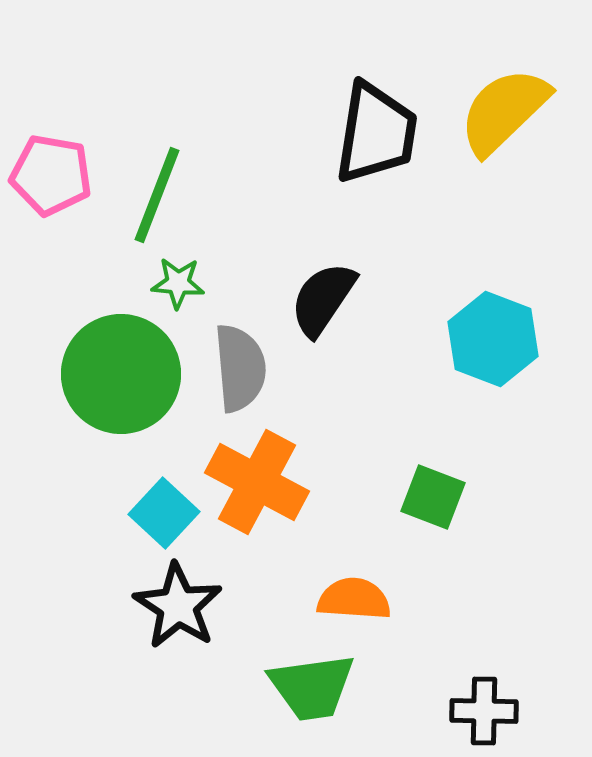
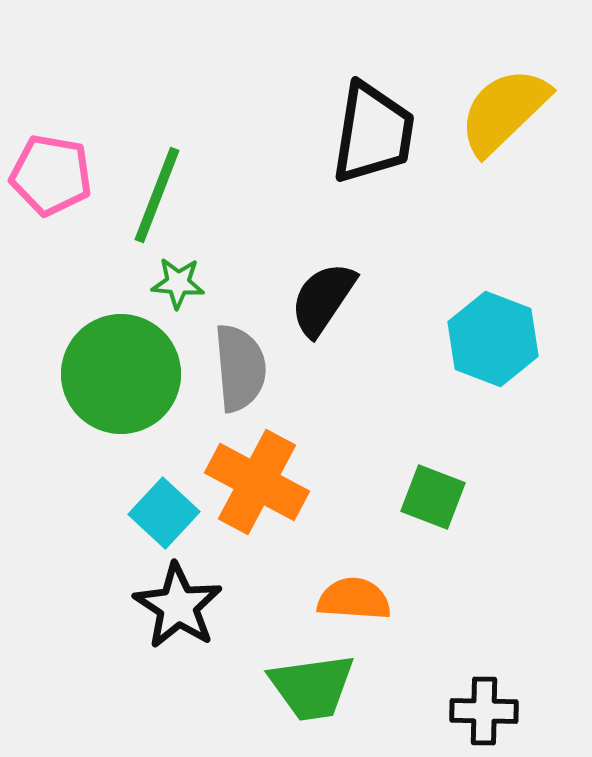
black trapezoid: moved 3 px left
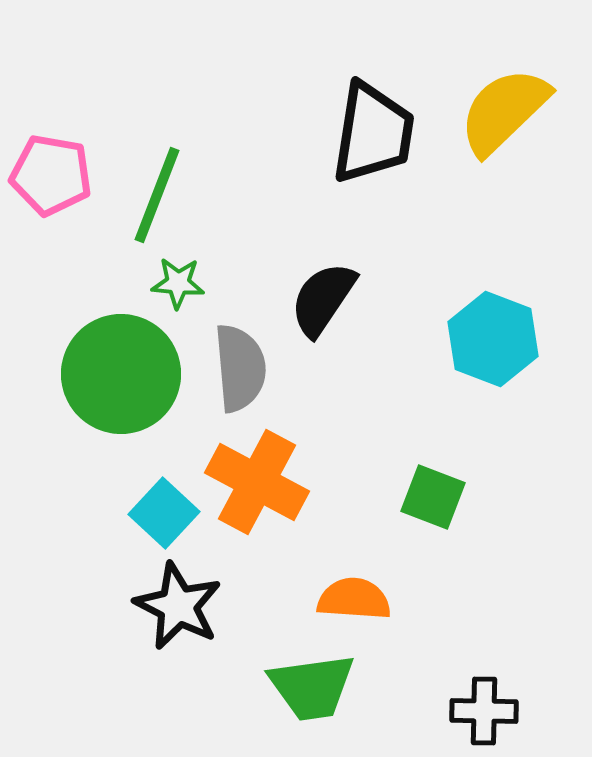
black star: rotated 6 degrees counterclockwise
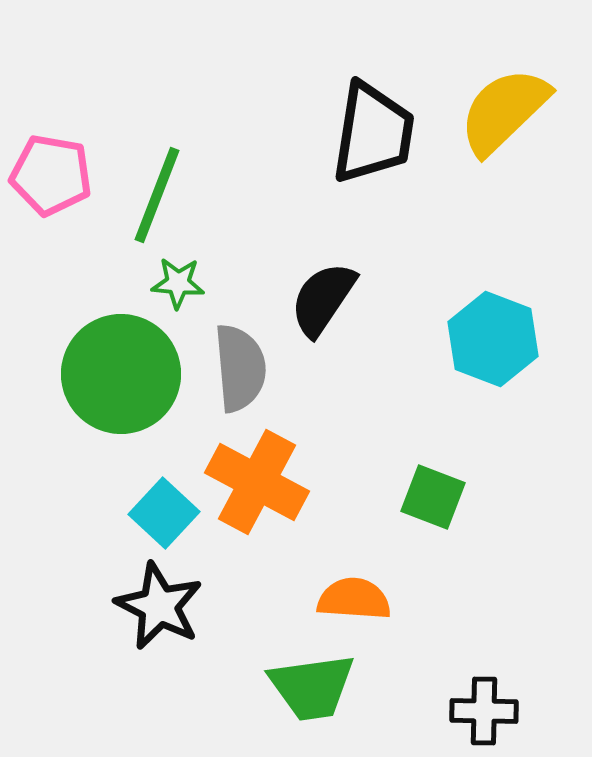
black star: moved 19 px left
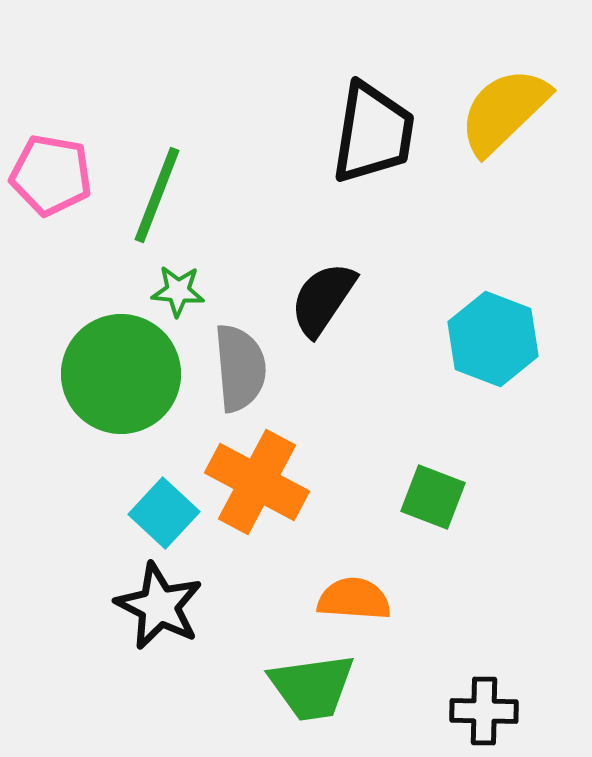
green star: moved 8 px down
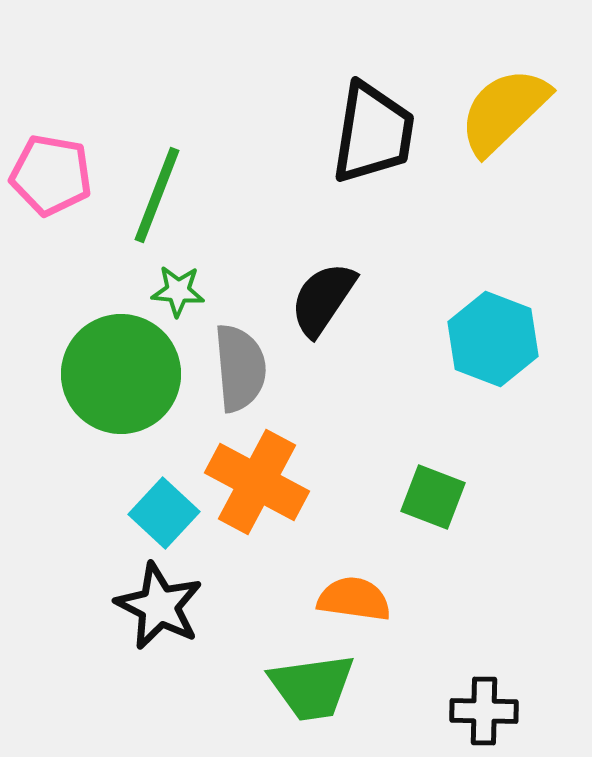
orange semicircle: rotated 4 degrees clockwise
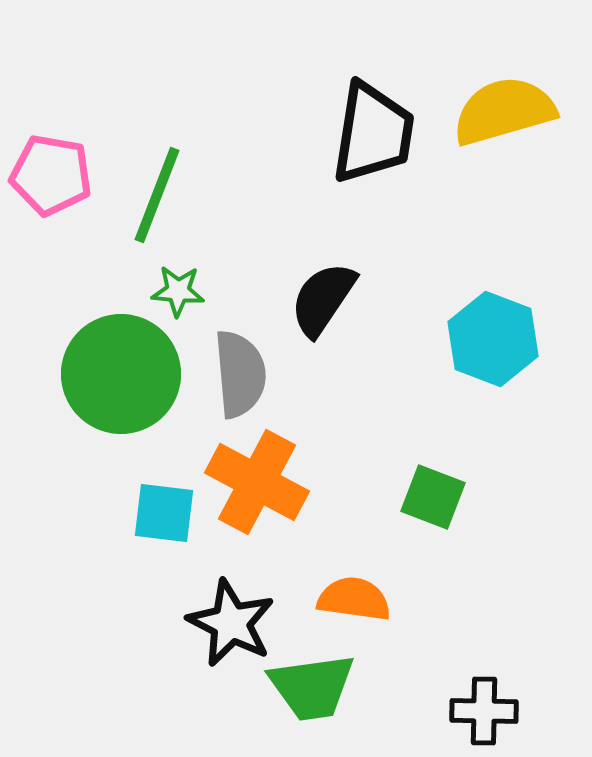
yellow semicircle: rotated 28 degrees clockwise
gray semicircle: moved 6 px down
cyan square: rotated 36 degrees counterclockwise
black star: moved 72 px right, 17 px down
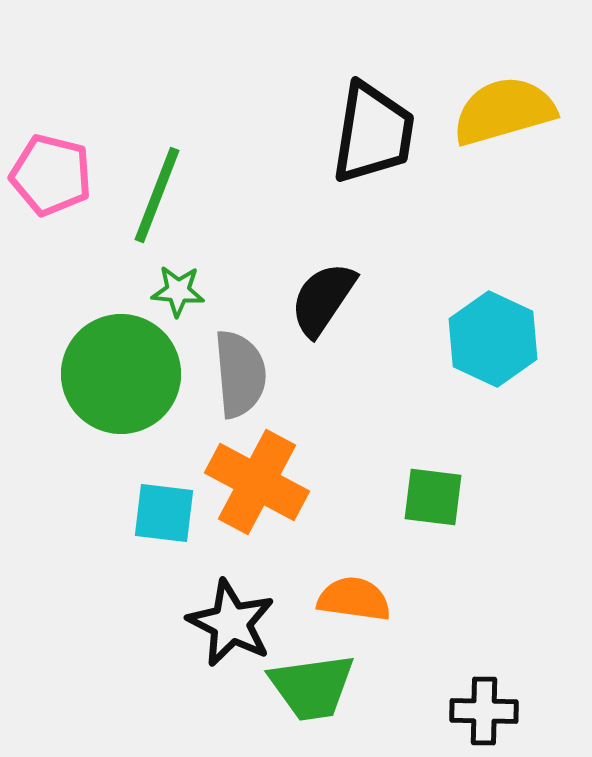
pink pentagon: rotated 4 degrees clockwise
cyan hexagon: rotated 4 degrees clockwise
green square: rotated 14 degrees counterclockwise
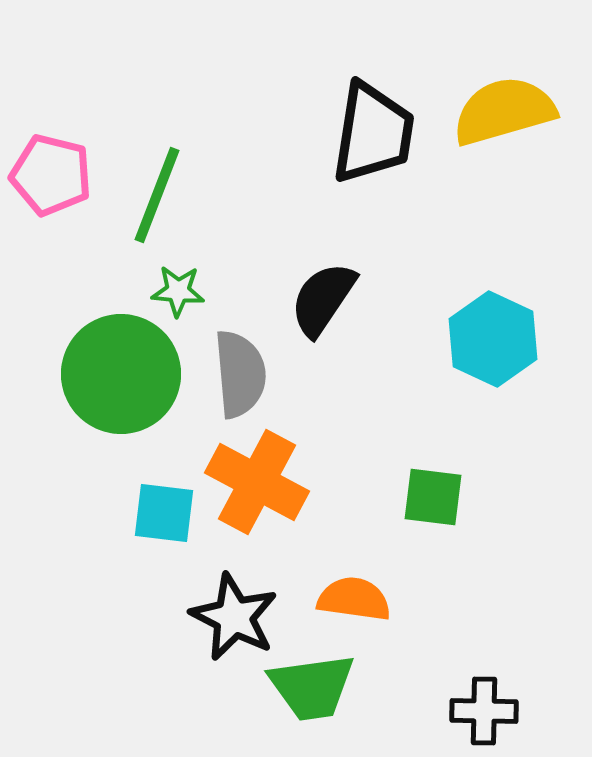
black star: moved 3 px right, 6 px up
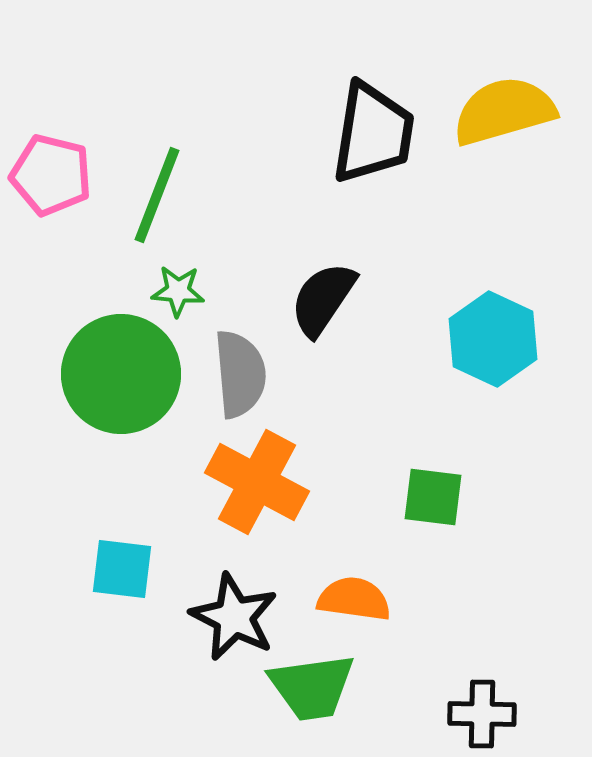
cyan square: moved 42 px left, 56 px down
black cross: moved 2 px left, 3 px down
